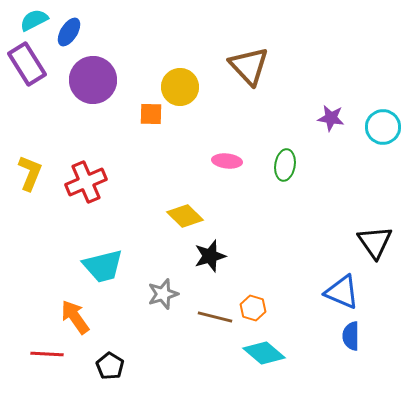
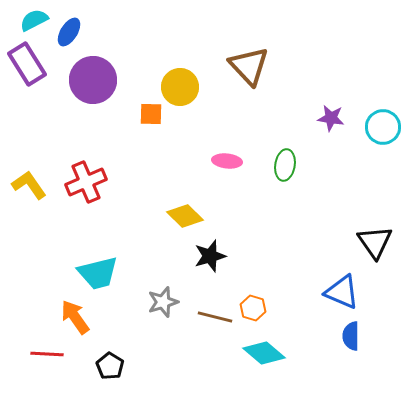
yellow L-shape: moved 1 px left, 12 px down; rotated 57 degrees counterclockwise
cyan trapezoid: moved 5 px left, 7 px down
gray star: moved 8 px down
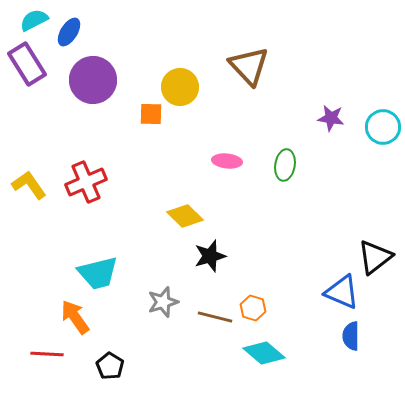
black triangle: moved 15 px down; rotated 27 degrees clockwise
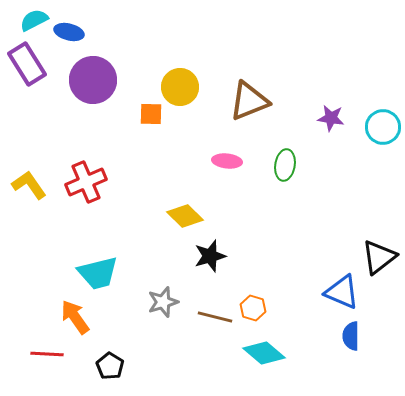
blue ellipse: rotated 72 degrees clockwise
brown triangle: moved 35 px down; rotated 51 degrees clockwise
black triangle: moved 4 px right
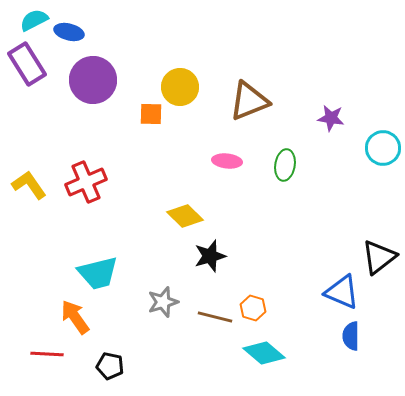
cyan circle: moved 21 px down
black pentagon: rotated 20 degrees counterclockwise
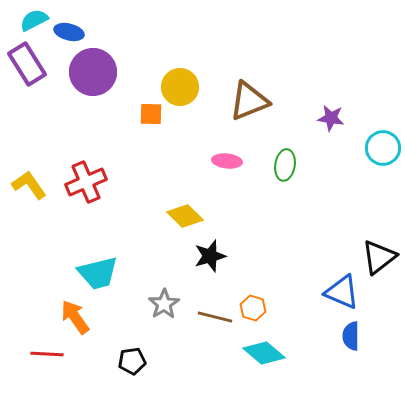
purple circle: moved 8 px up
gray star: moved 1 px right, 2 px down; rotated 16 degrees counterclockwise
black pentagon: moved 22 px right, 5 px up; rotated 20 degrees counterclockwise
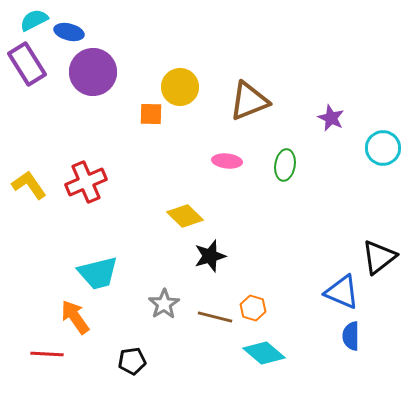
purple star: rotated 16 degrees clockwise
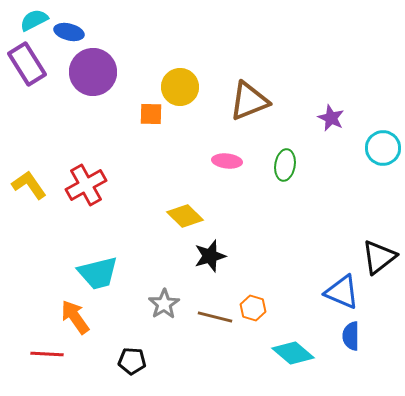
red cross: moved 3 px down; rotated 6 degrees counterclockwise
cyan diamond: moved 29 px right
black pentagon: rotated 12 degrees clockwise
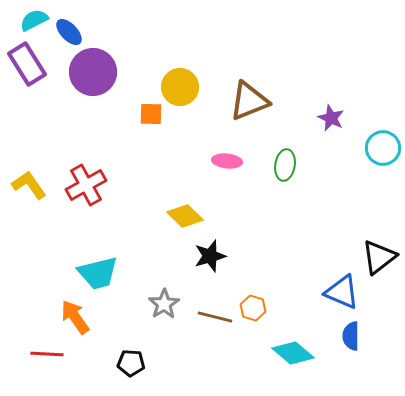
blue ellipse: rotated 32 degrees clockwise
black pentagon: moved 1 px left, 2 px down
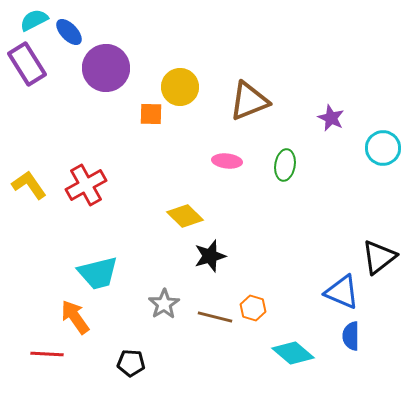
purple circle: moved 13 px right, 4 px up
